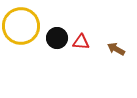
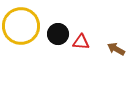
black circle: moved 1 px right, 4 px up
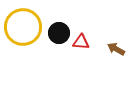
yellow circle: moved 2 px right, 1 px down
black circle: moved 1 px right, 1 px up
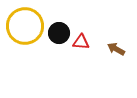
yellow circle: moved 2 px right, 1 px up
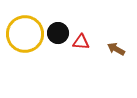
yellow circle: moved 8 px down
black circle: moved 1 px left
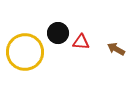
yellow circle: moved 18 px down
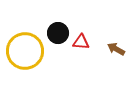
yellow circle: moved 1 px up
